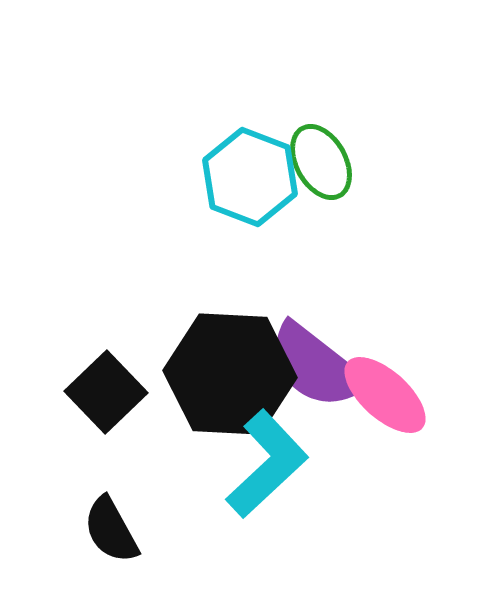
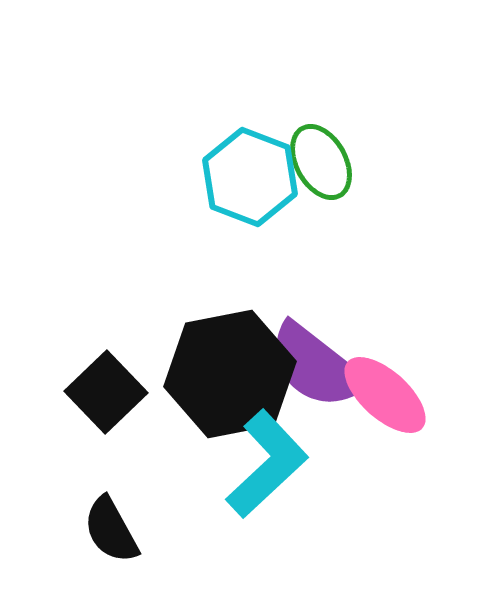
black hexagon: rotated 14 degrees counterclockwise
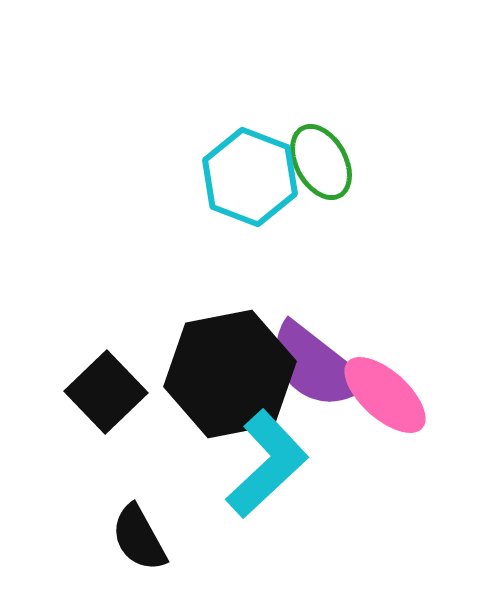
black semicircle: moved 28 px right, 8 px down
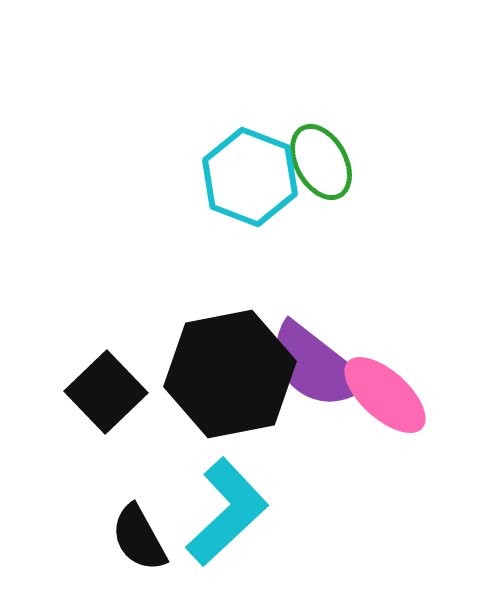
cyan L-shape: moved 40 px left, 48 px down
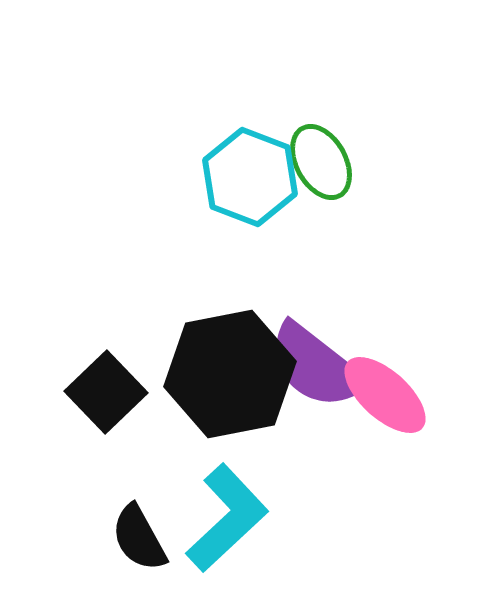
cyan L-shape: moved 6 px down
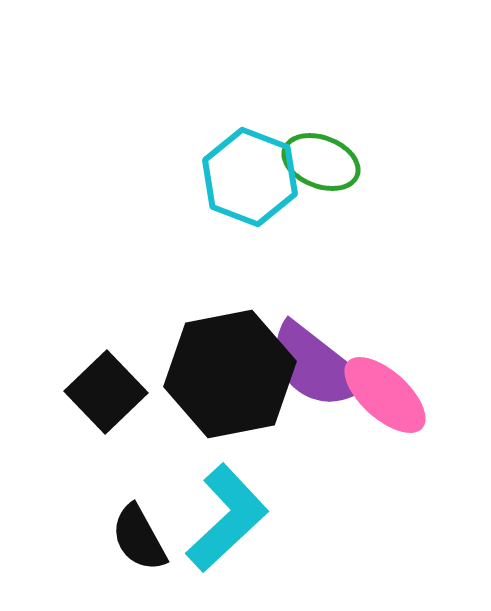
green ellipse: rotated 40 degrees counterclockwise
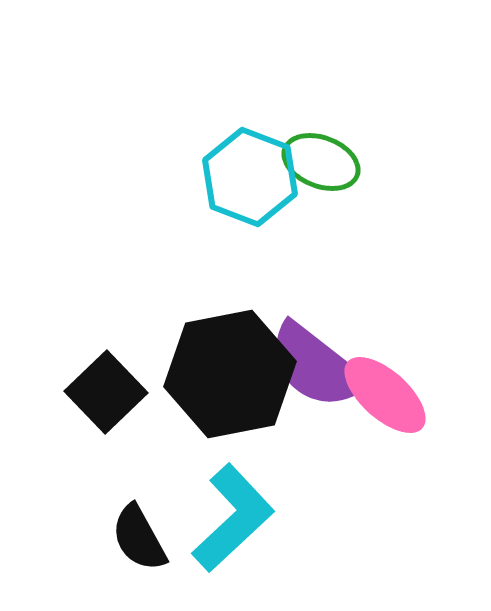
cyan L-shape: moved 6 px right
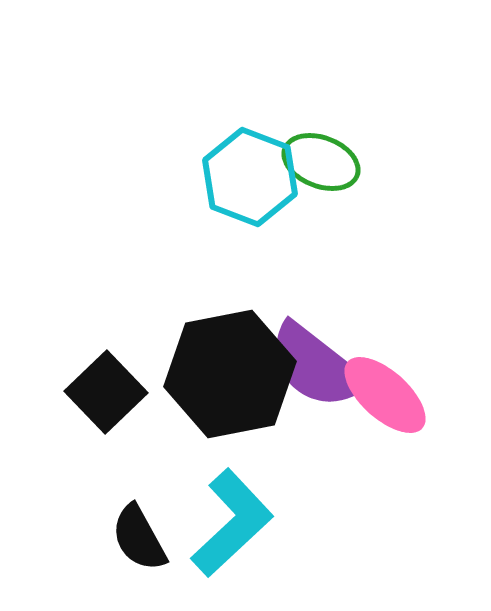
cyan L-shape: moved 1 px left, 5 px down
